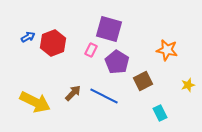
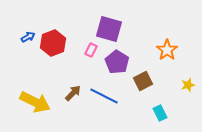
orange star: rotated 25 degrees clockwise
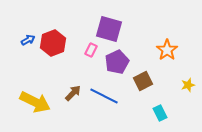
blue arrow: moved 3 px down
purple pentagon: rotated 15 degrees clockwise
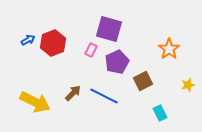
orange star: moved 2 px right, 1 px up
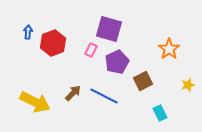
blue arrow: moved 8 px up; rotated 56 degrees counterclockwise
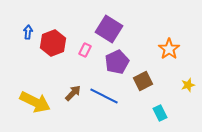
purple square: rotated 16 degrees clockwise
pink rectangle: moved 6 px left
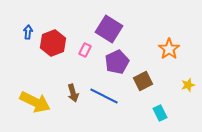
brown arrow: rotated 120 degrees clockwise
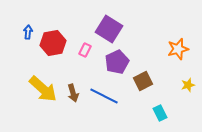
red hexagon: rotated 10 degrees clockwise
orange star: moved 9 px right; rotated 20 degrees clockwise
yellow arrow: moved 8 px right, 13 px up; rotated 16 degrees clockwise
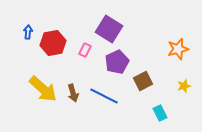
yellow star: moved 4 px left, 1 px down
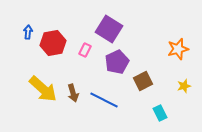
blue line: moved 4 px down
